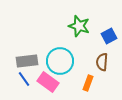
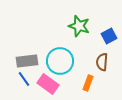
pink rectangle: moved 2 px down
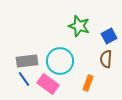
brown semicircle: moved 4 px right, 3 px up
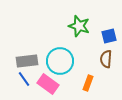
blue square: rotated 14 degrees clockwise
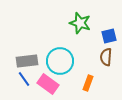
green star: moved 1 px right, 3 px up
brown semicircle: moved 2 px up
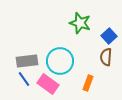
blue square: rotated 28 degrees counterclockwise
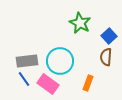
green star: rotated 10 degrees clockwise
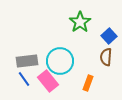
green star: moved 1 px up; rotated 10 degrees clockwise
pink rectangle: moved 3 px up; rotated 15 degrees clockwise
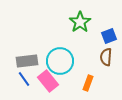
blue square: rotated 21 degrees clockwise
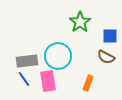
blue square: moved 1 px right; rotated 21 degrees clockwise
brown semicircle: rotated 66 degrees counterclockwise
cyan circle: moved 2 px left, 5 px up
pink rectangle: rotated 30 degrees clockwise
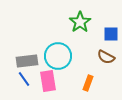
blue square: moved 1 px right, 2 px up
